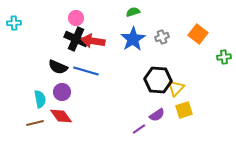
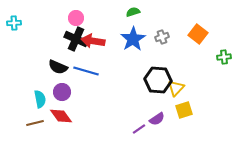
purple semicircle: moved 4 px down
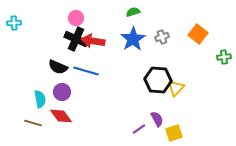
yellow square: moved 10 px left, 23 px down
purple semicircle: rotated 84 degrees counterclockwise
brown line: moved 2 px left; rotated 30 degrees clockwise
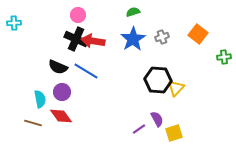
pink circle: moved 2 px right, 3 px up
blue line: rotated 15 degrees clockwise
